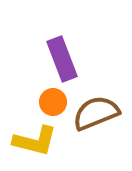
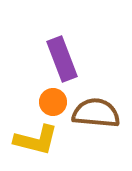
brown semicircle: rotated 27 degrees clockwise
yellow L-shape: moved 1 px right, 1 px up
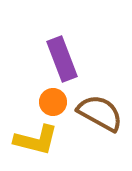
brown semicircle: moved 4 px right; rotated 24 degrees clockwise
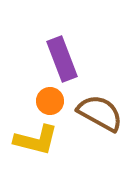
orange circle: moved 3 px left, 1 px up
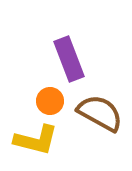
purple rectangle: moved 7 px right
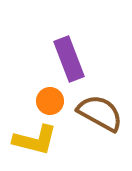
yellow L-shape: moved 1 px left
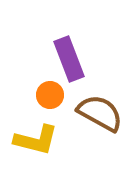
orange circle: moved 6 px up
yellow L-shape: moved 1 px right
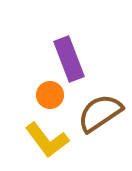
brown semicircle: rotated 63 degrees counterclockwise
yellow L-shape: moved 11 px right; rotated 39 degrees clockwise
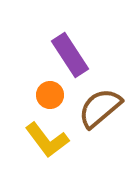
purple rectangle: moved 1 px right, 4 px up; rotated 12 degrees counterclockwise
brown semicircle: moved 5 px up; rotated 6 degrees counterclockwise
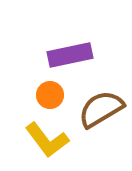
purple rectangle: rotated 69 degrees counterclockwise
brown semicircle: moved 1 px right, 1 px down; rotated 9 degrees clockwise
